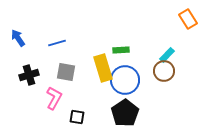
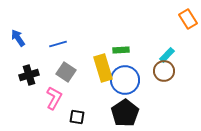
blue line: moved 1 px right, 1 px down
gray square: rotated 24 degrees clockwise
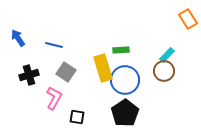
blue line: moved 4 px left, 1 px down; rotated 30 degrees clockwise
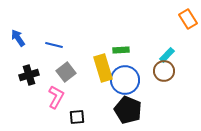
gray square: rotated 18 degrees clockwise
pink L-shape: moved 2 px right, 1 px up
black pentagon: moved 3 px right, 3 px up; rotated 16 degrees counterclockwise
black square: rotated 14 degrees counterclockwise
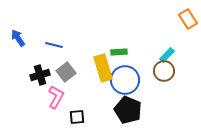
green rectangle: moved 2 px left, 2 px down
black cross: moved 11 px right
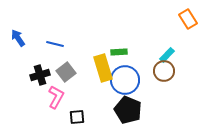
blue line: moved 1 px right, 1 px up
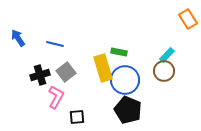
green rectangle: rotated 14 degrees clockwise
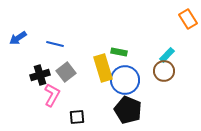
blue arrow: rotated 90 degrees counterclockwise
pink L-shape: moved 4 px left, 2 px up
